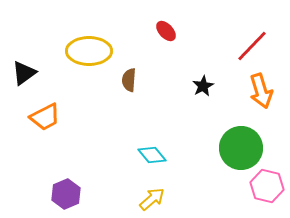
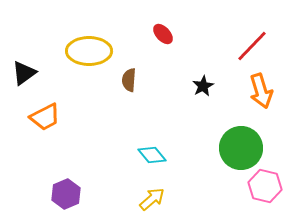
red ellipse: moved 3 px left, 3 px down
pink hexagon: moved 2 px left
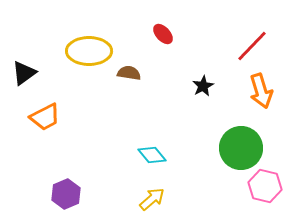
brown semicircle: moved 7 px up; rotated 95 degrees clockwise
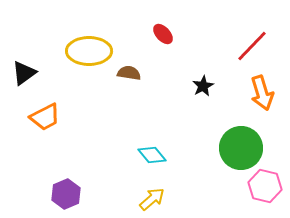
orange arrow: moved 1 px right, 2 px down
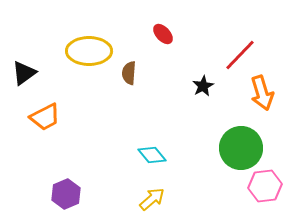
red line: moved 12 px left, 9 px down
brown semicircle: rotated 95 degrees counterclockwise
pink hexagon: rotated 20 degrees counterclockwise
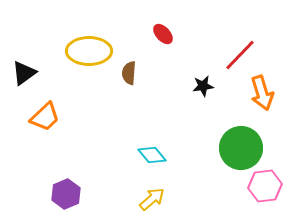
black star: rotated 20 degrees clockwise
orange trapezoid: rotated 16 degrees counterclockwise
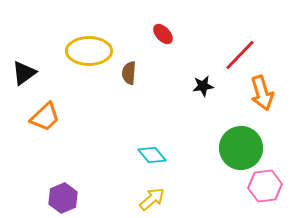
purple hexagon: moved 3 px left, 4 px down
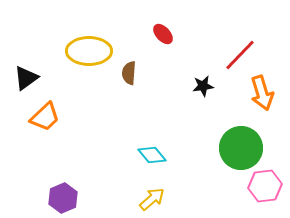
black triangle: moved 2 px right, 5 px down
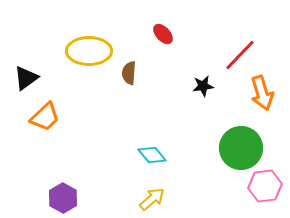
purple hexagon: rotated 8 degrees counterclockwise
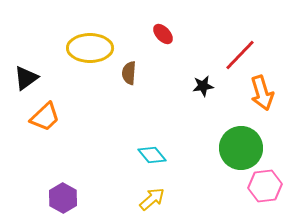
yellow ellipse: moved 1 px right, 3 px up
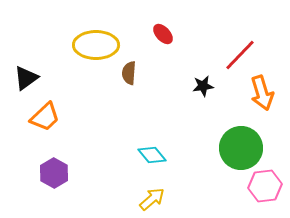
yellow ellipse: moved 6 px right, 3 px up
purple hexagon: moved 9 px left, 25 px up
